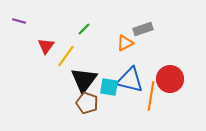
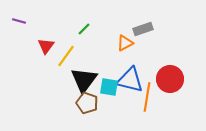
orange line: moved 4 px left, 1 px down
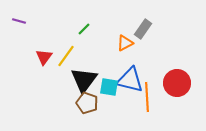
gray rectangle: rotated 36 degrees counterclockwise
red triangle: moved 2 px left, 11 px down
red circle: moved 7 px right, 4 px down
orange line: rotated 12 degrees counterclockwise
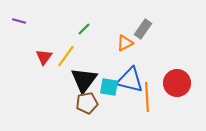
brown pentagon: rotated 30 degrees counterclockwise
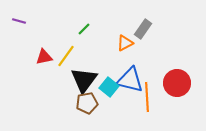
red triangle: rotated 42 degrees clockwise
cyan square: rotated 30 degrees clockwise
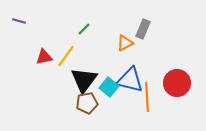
gray rectangle: rotated 12 degrees counterclockwise
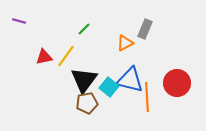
gray rectangle: moved 2 px right
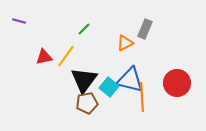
orange line: moved 5 px left
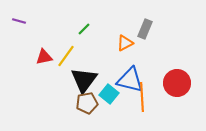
cyan square: moved 7 px down
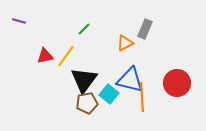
red triangle: moved 1 px right, 1 px up
